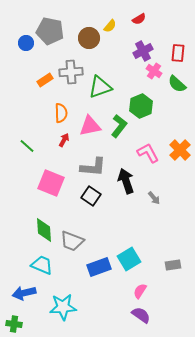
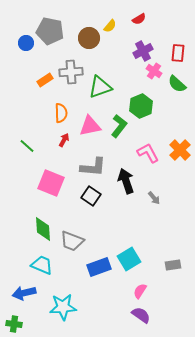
green diamond: moved 1 px left, 1 px up
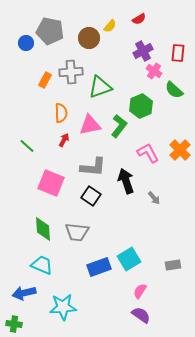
orange rectangle: rotated 28 degrees counterclockwise
green semicircle: moved 3 px left, 6 px down
pink triangle: moved 1 px up
gray trapezoid: moved 5 px right, 9 px up; rotated 15 degrees counterclockwise
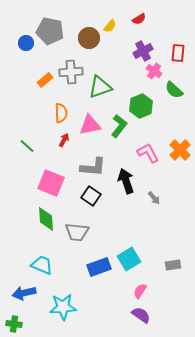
orange rectangle: rotated 21 degrees clockwise
green diamond: moved 3 px right, 10 px up
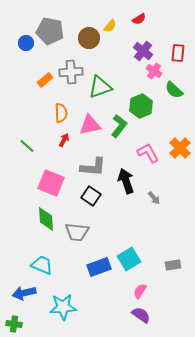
purple cross: rotated 24 degrees counterclockwise
orange cross: moved 2 px up
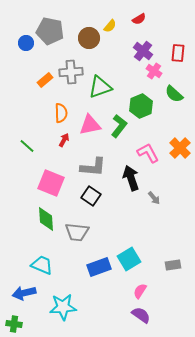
green semicircle: moved 4 px down
black arrow: moved 5 px right, 3 px up
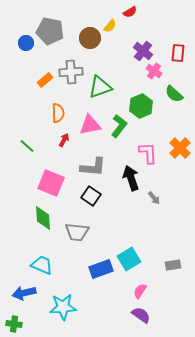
red semicircle: moved 9 px left, 7 px up
brown circle: moved 1 px right
orange semicircle: moved 3 px left
pink L-shape: rotated 25 degrees clockwise
green diamond: moved 3 px left, 1 px up
blue rectangle: moved 2 px right, 2 px down
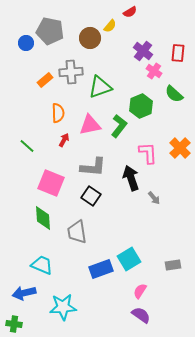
gray trapezoid: rotated 75 degrees clockwise
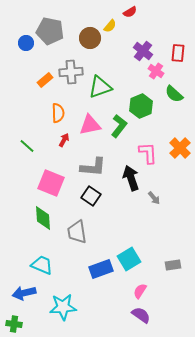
pink cross: moved 2 px right
